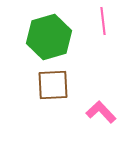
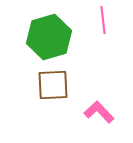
pink line: moved 1 px up
pink L-shape: moved 2 px left
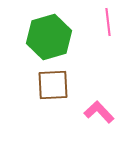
pink line: moved 5 px right, 2 px down
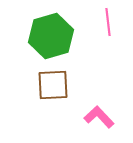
green hexagon: moved 2 px right, 1 px up
pink L-shape: moved 5 px down
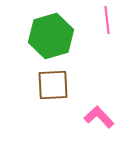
pink line: moved 1 px left, 2 px up
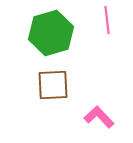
green hexagon: moved 3 px up
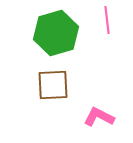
green hexagon: moved 5 px right
pink L-shape: rotated 20 degrees counterclockwise
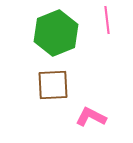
green hexagon: rotated 6 degrees counterclockwise
pink L-shape: moved 8 px left
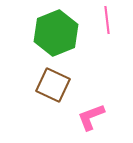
brown square: rotated 28 degrees clockwise
pink L-shape: rotated 48 degrees counterclockwise
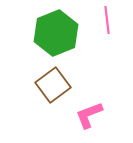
brown square: rotated 28 degrees clockwise
pink L-shape: moved 2 px left, 2 px up
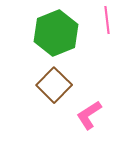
brown square: moved 1 px right; rotated 8 degrees counterclockwise
pink L-shape: rotated 12 degrees counterclockwise
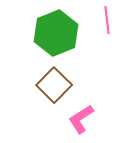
pink L-shape: moved 8 px left, 4 px down
